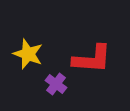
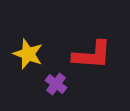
red L-shape: moved 4 px up
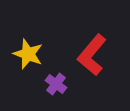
red L-shape: rotated 126 degrees clockwise
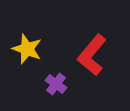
yellow star: moved 1 px left, 5 px up
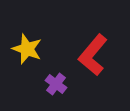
red L-shape: moved 1 px right
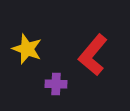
purple cross: rotated 35 degrees counterclockwise
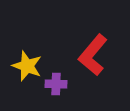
yellow star: moved 17 px down
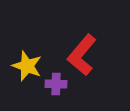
red L-shape: moved 11 px left
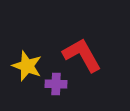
red L-shape: rotated 111 degrees clockwise
